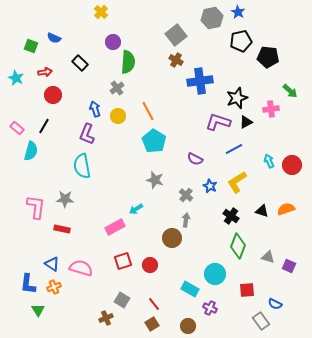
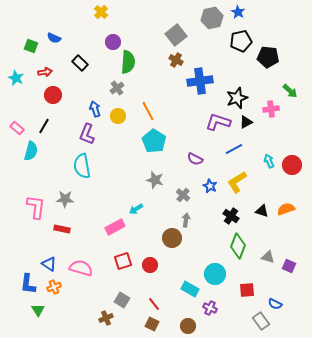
gray cross at (186, 195): moved 3 px left
blue triangle at (52, 264): moved 3 px left
brown square at (152, 324): rotated 32 degrees counterclockwise
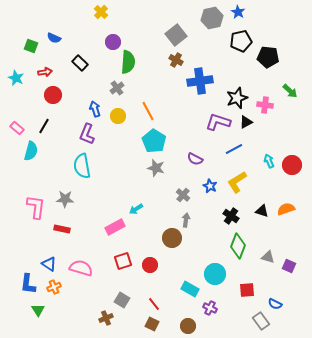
pink cross at (271, 109): moved 6 px left, 4 px up; rotated 14 degrees clockwise
gray star at (155, 180): moved 1 px right, 12 px up
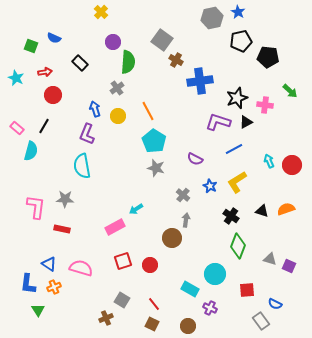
gray square at (176, 35): moved 14 px left, 5 px down; rotated 15 degrees counterclockwise
gray triangle at (268, 257): moved 2 px right, 2 px down
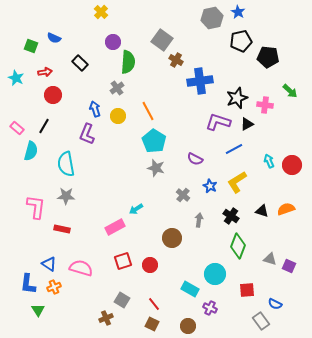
black triangle at (246, 122): moved 1 px right, 2 px down
cyan semicircle at (82, 166): moved 16 px left, 2 px up
gray star at (65, 199): moved 1 px right, 3 px up
gray arrow at (186, 220): moved 13 px right
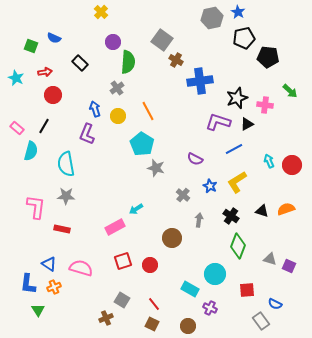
black pentagon at (241, 41): moved 3 px right, 3 px up
cyan pentagon at (154, 141): moved 12 px left, 3 px down
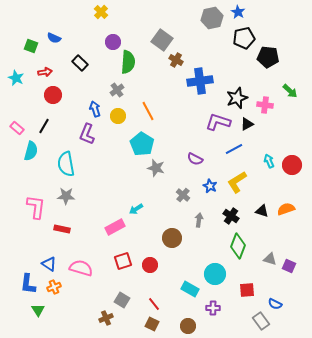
gray cross at (117, 88): moved 2 px down
purple cross at (210, 308): moved 3 px right; rotated 24 degrees counterclockwise
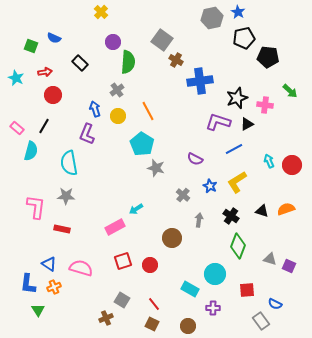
cyan semicircle at (66, 164): moved 3 px right, 1 px up
